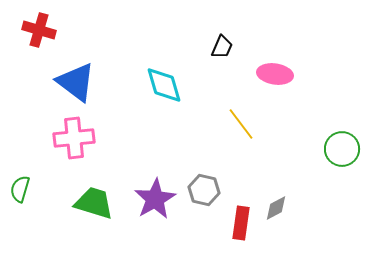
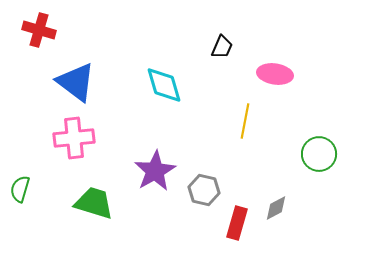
yellow line: moved 4 px right, 3 px up; rotated 48 degrees clockwise
green circle: moved 23 px left, 5 px down
purple star: moved 28 px up
red rectangle: moved 4 px left; rotated 8 degrees clockwise
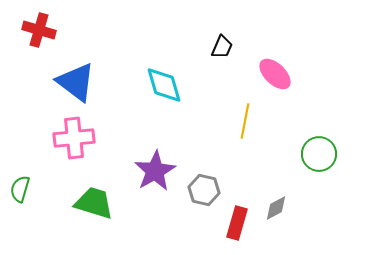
pink ellipse: rotated 36 degrees clockwise
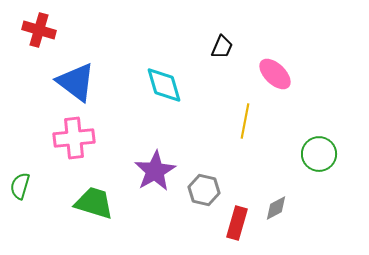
green semicircle: moved 3 px up
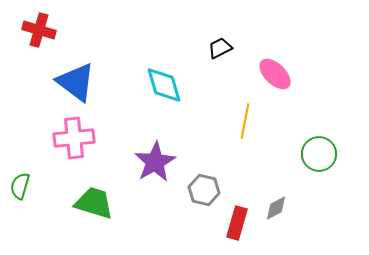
black trapezoid: moved 2 px left, 1 px down; rotated 140 degrees counterclockwise
purple star: moved 9 px up
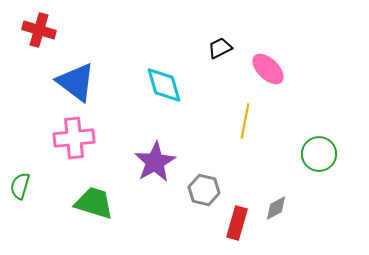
pink ellipse: moved 7 px left, 5 px up
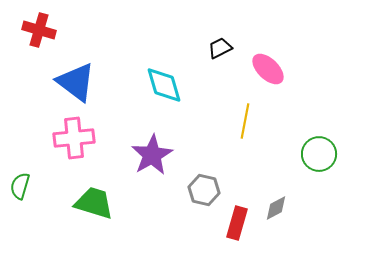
purple star: moved 3 px left, 7 px up
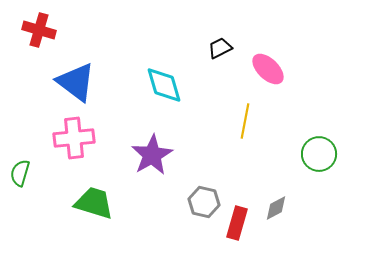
green semicircle: moved 13 px up
gray hexagon: moved 12 px down
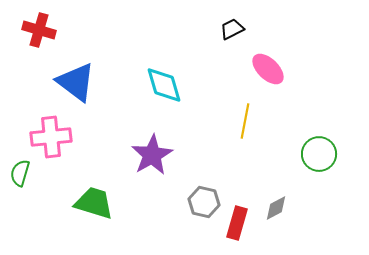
black trapezoid: moved 12 px right, 19 px up
pink cross: moved 23 px left, 1 px up
